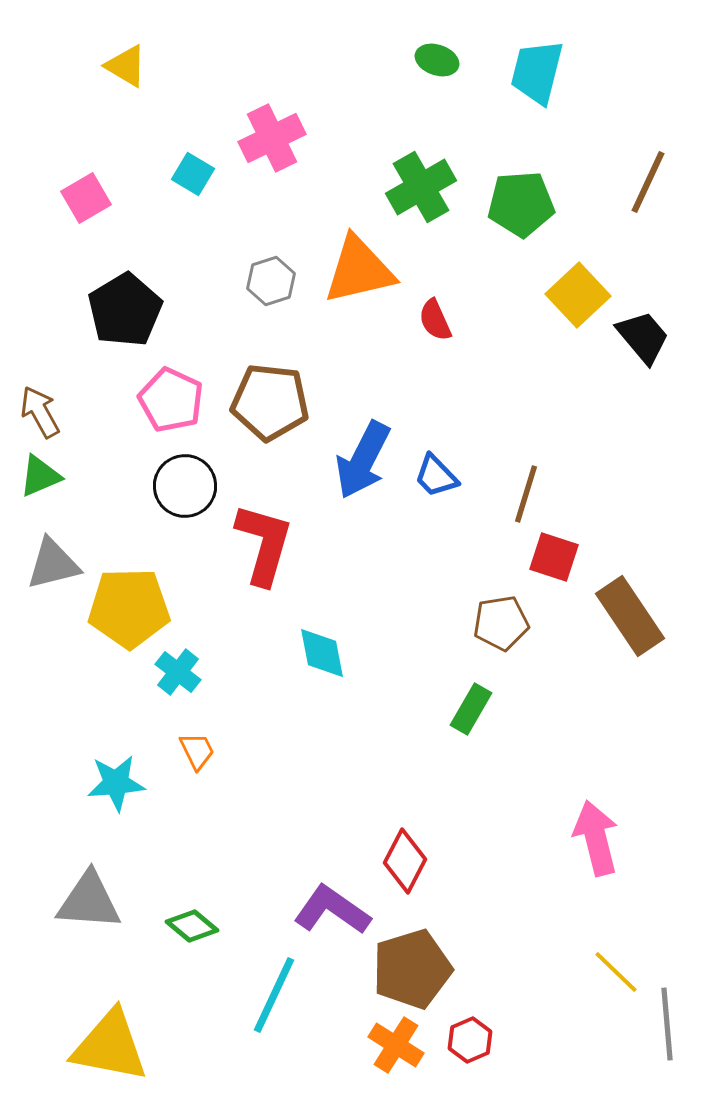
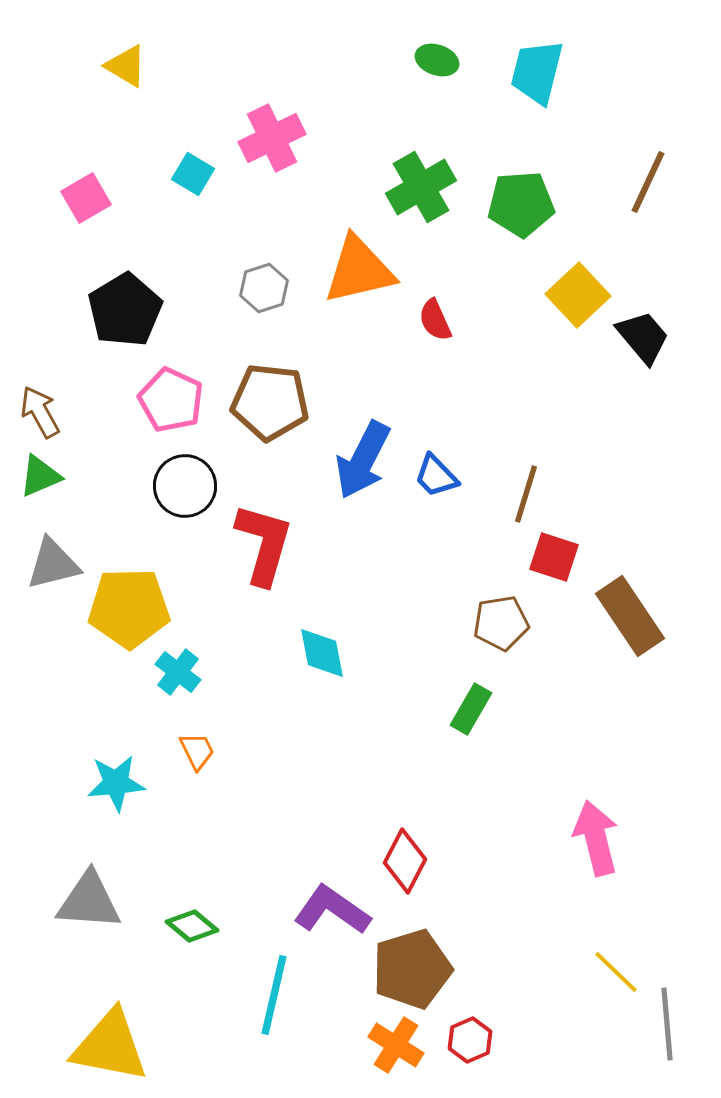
gray hexagon at (271, 281): moved 7 px left, 7 px down
cyan line at (274, 995): rotated 12 degrees counterclockwise
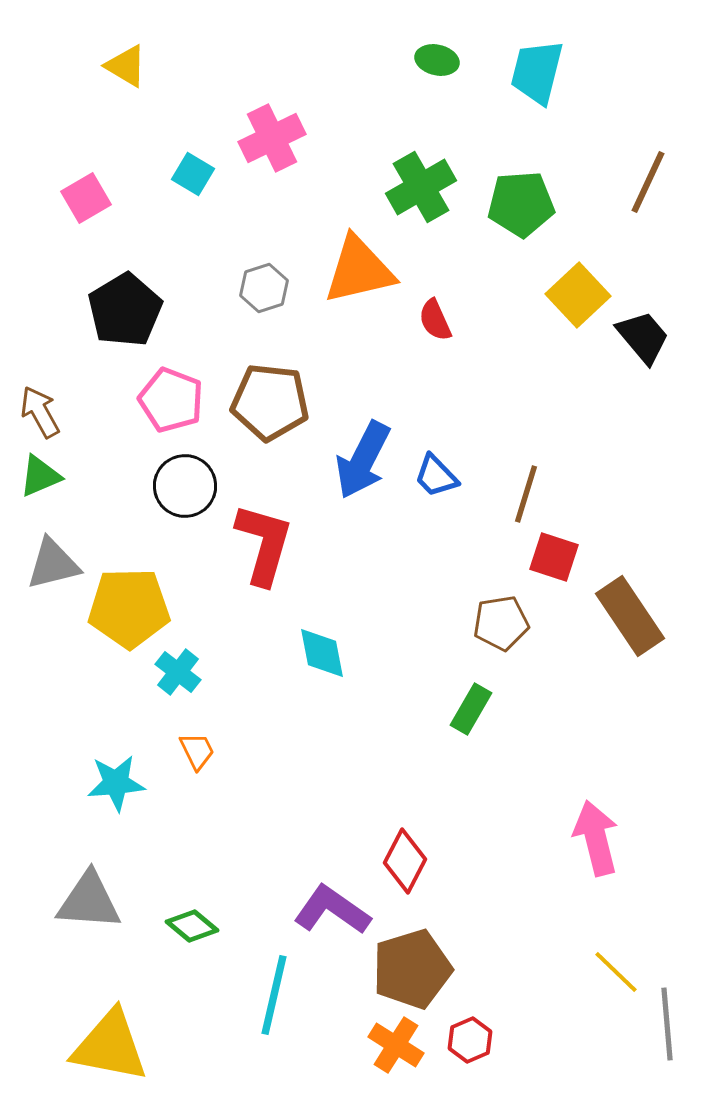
green ellipse at (437, 60): rotated 6 degrees counterclockwise
pink pentagon at (171, 400): rotated 4 degrees counterclockwise
